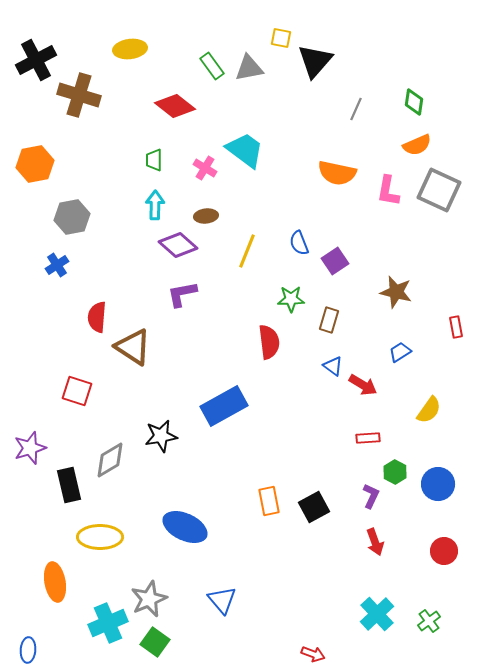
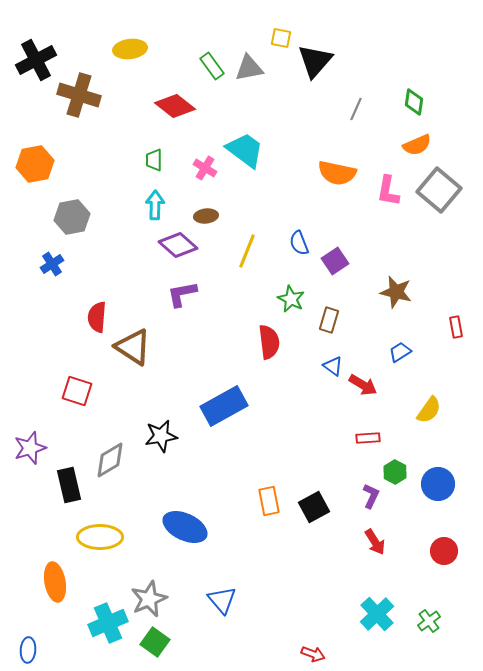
gray square at (439, 190): rotated 15 degrees clockwise
blue cross at (57, 265): moved 5 px left, 1 px up
green star at (291, 299): rotated 28 degrees clockwise
red arrow at (375, 542): rotated 12 degrees counterclockwise
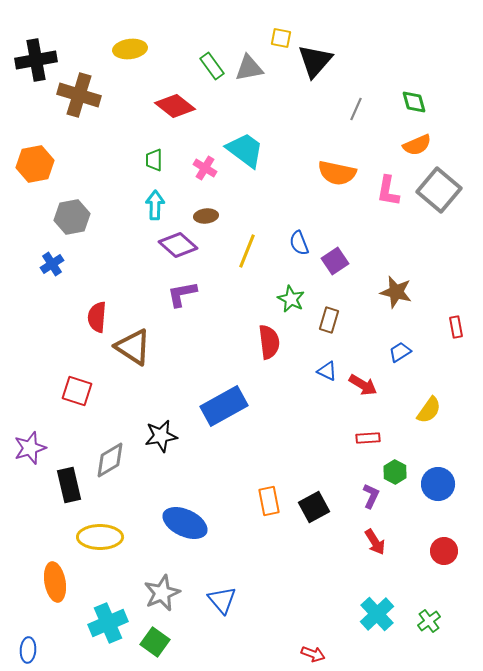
black cross at (36, 60): rotated 18 degrees clockwise
green diamond at (414, 102): rotated 24 degrees counterclockwise
blue triangle at (333, 366): moved 6 px left, 5 px down; rotated 10 degrees counterclockwise
blue ellipse at (185, 527): moved 4 px up
gray star at (149, 599): moved 13 px right, 6 px up
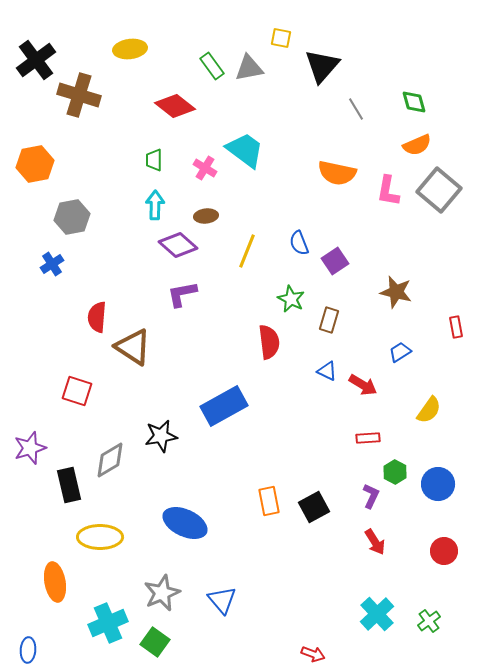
black cross at (36, 60): rotated 27 degrees counterclockwise
black triangle at (315, 61): moved 7 px right, 5 px down
gray line at (356, 109): rotated 55 degrees counterclockwise
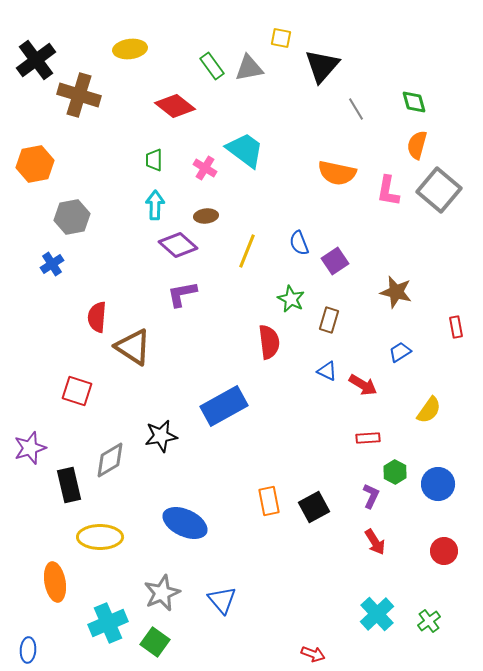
orange semicircle at (417, 145): rotated 128 degrees clockwise
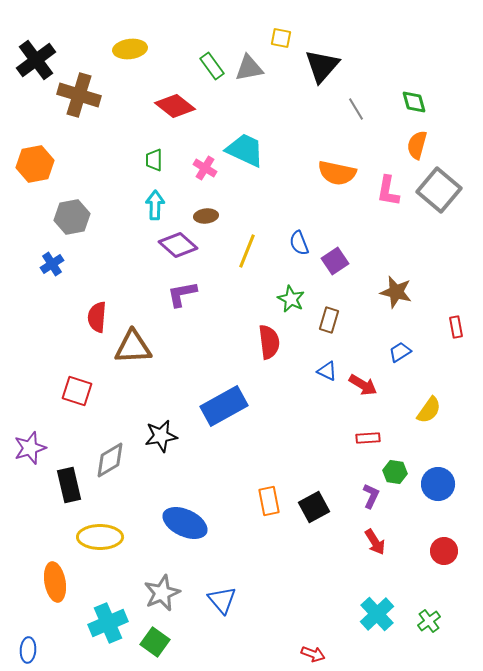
cyan trapezoid at (245, 150): rotated 12 degrees counterclockwise
brown triangle at (133, 347): rotated 36 degrees counterclockwise
green hexagon at (395, 472): rotated 20 degrees counterclockwise
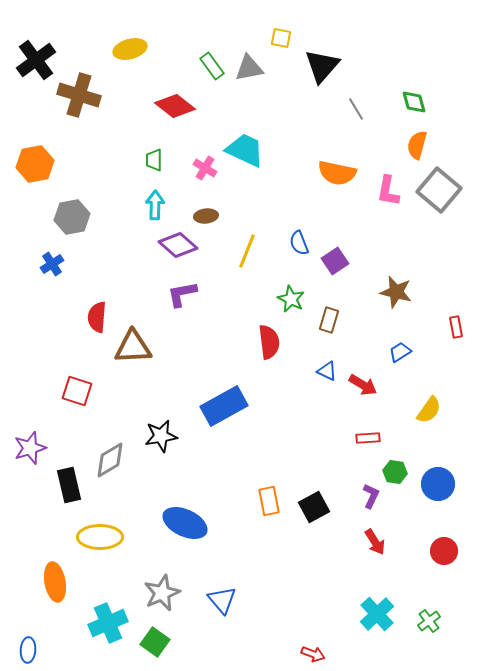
yellow ellipse at (130, 49): rotated 8 degrees counterclockwise
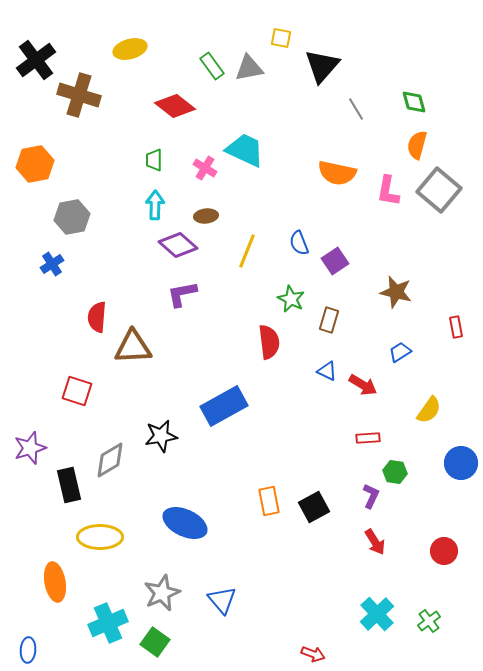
blue circle at (438, 484): moved 23 px right, 21 px up
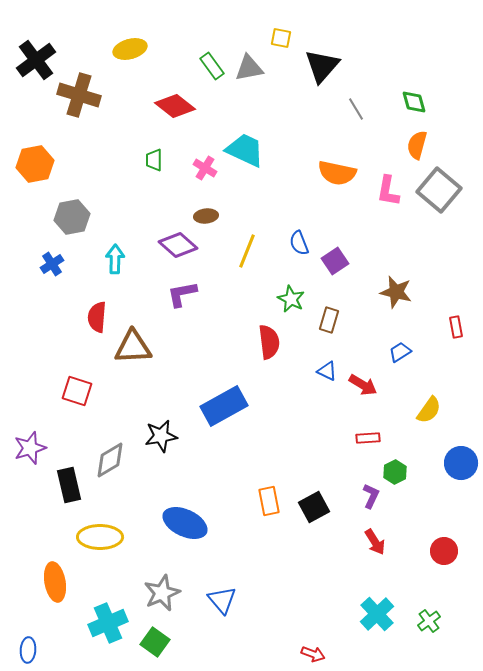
cyan arrow at (155, 205): moved 40 px left, 54 px down
green hexagon at (395, 472): rotated 25 degrees clockwise
